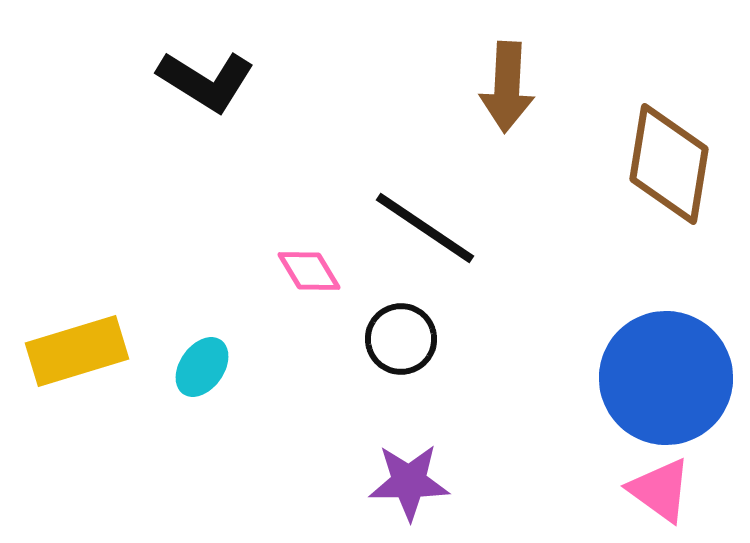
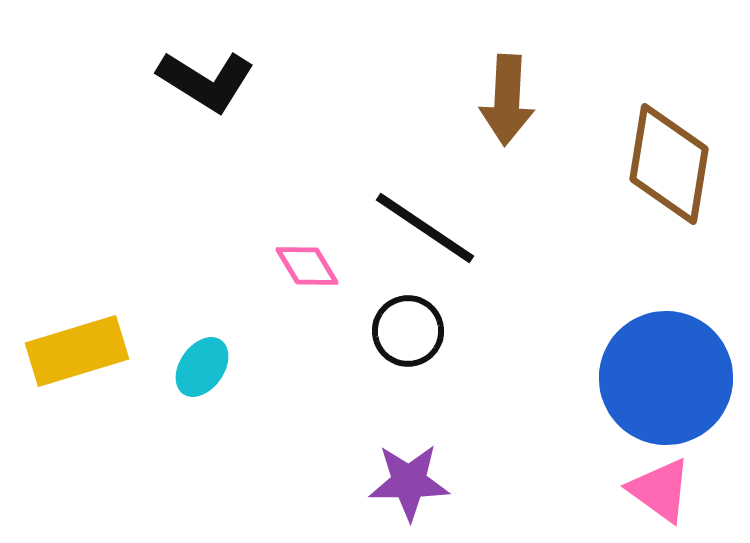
brown arrow: moved 13 px down
pink diamond: moved 2 px left, 5 px up
black circle: moved 7 px right, 8 px up
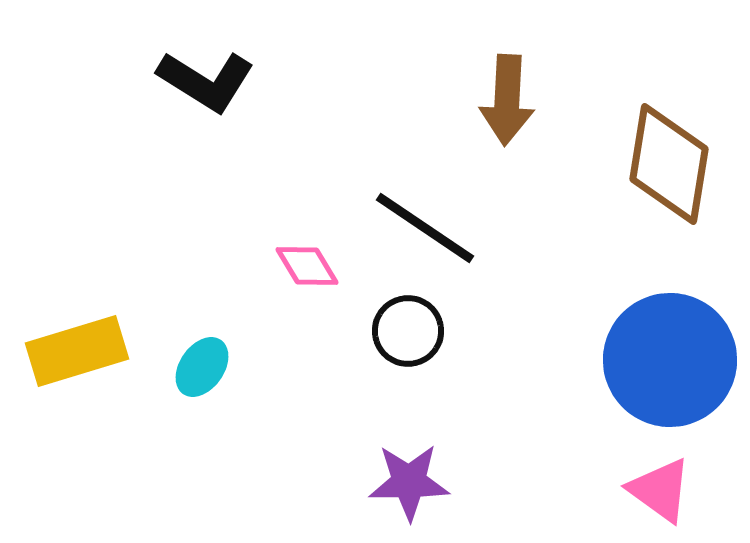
blue circle: moved 4 px right, 18 px up
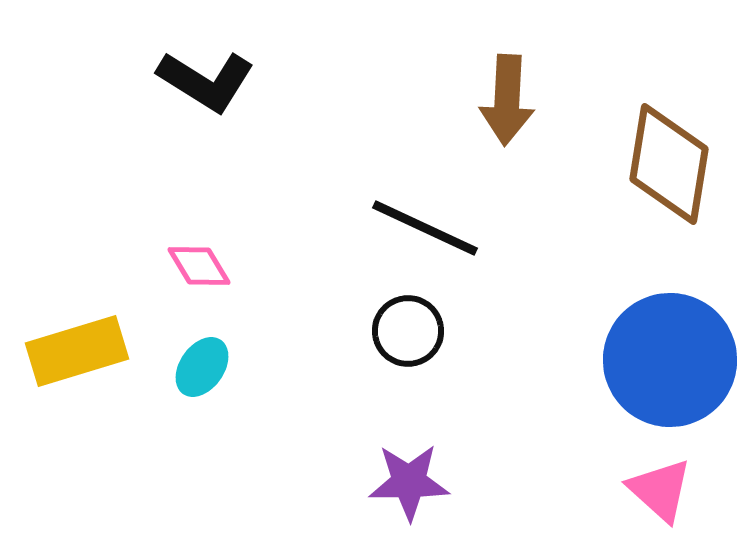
black line: rotated 9 degrees counterclockwise
pink diamond: moved 108 px left
pink triangle: rotated 6 degrees clockwise
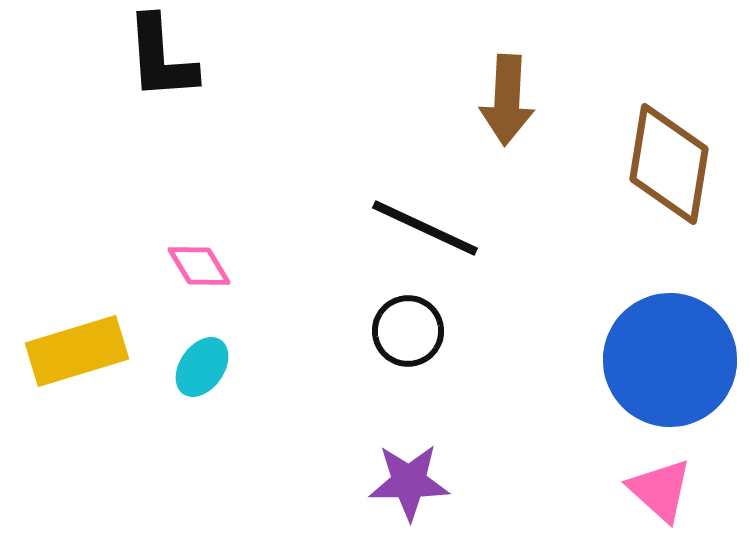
black L-shape: moved 45 px left, 23 px up; rotated 54 degrees clockwise
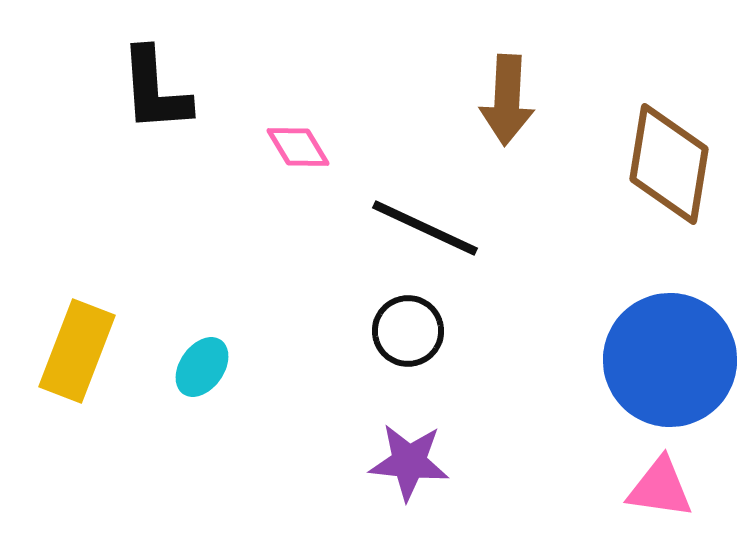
black L-shape: moved 6 px left, 32 px down
pink diamond: moved 99 px right, 119 px up
yellow rectangle: rotated 52 degrees counterclockwise
purple star: moved 20 px up; rotated 6 degrees clockwise
pink triangle: moved 2 px up; rotated 34 degrees counterclockwise
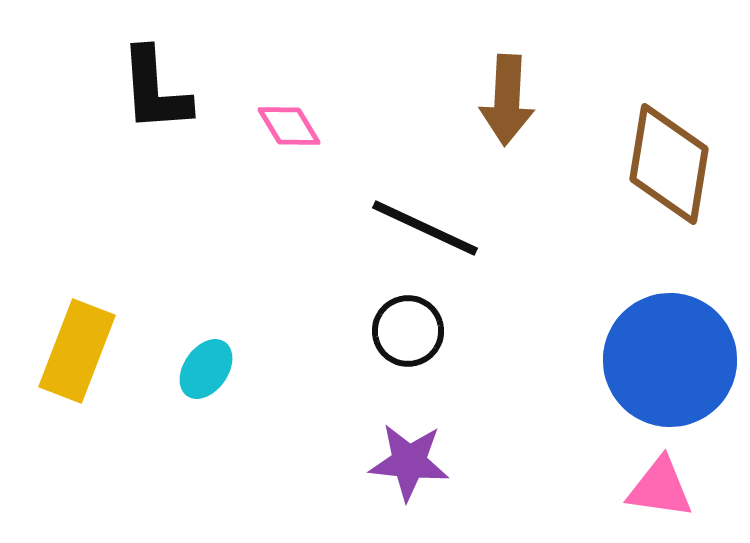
pink diamond: moved 9 px left, 21 px up
cyan ellipse: moved 4 px right, 2 px down
